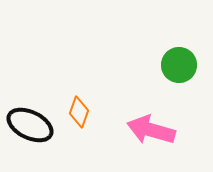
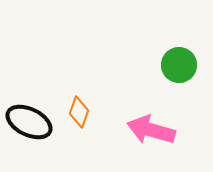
black ellipse: moved 1 px left, 3 px up
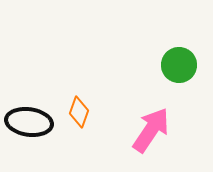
black ellipse: rotated 18 degrees counterclockwise
pink arrow: rotated 108 degrees clockwise
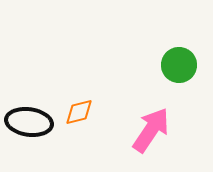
orange diamond: rotated 56 degrees clockwise
